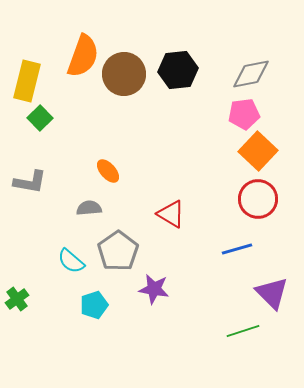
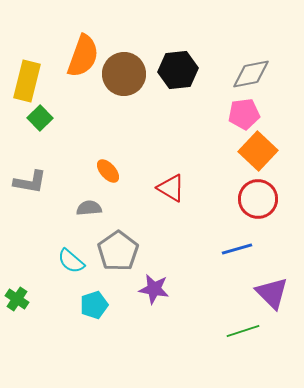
red triangle: moved 26 px up
green cross: rotated 20 degrees counterclockwise
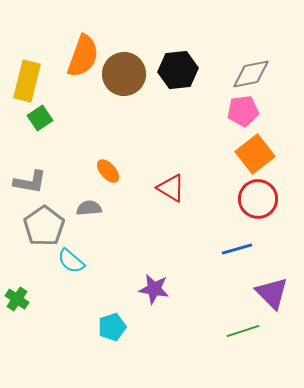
pink pentagon: moved 1 px left, 3 px up
green square: rotated 10 degrees clockwise
orange square: moved 3 px left, 3 px down; rotated 9 degrees clockwise
gray pentagon: moved 74 px left, 25 px up
cyan pentagon: moved 18 px right, 22 px down
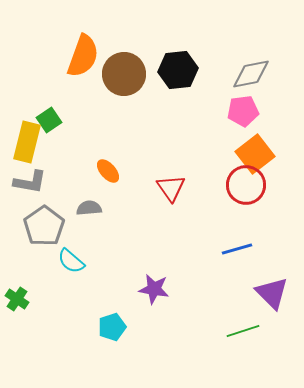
yellow rectangle: moved 61 px down
green square: moved 9 px right, 2 px down
red triangle: rotated 24 degrees clockwise
red circle: moved 12 px left, 14 px up
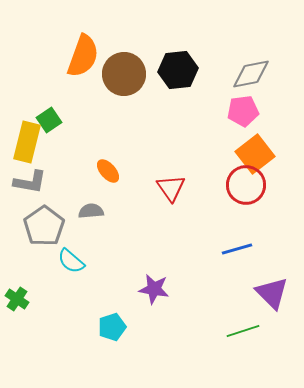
gray semicircle: moved 2 px right, 3 px down
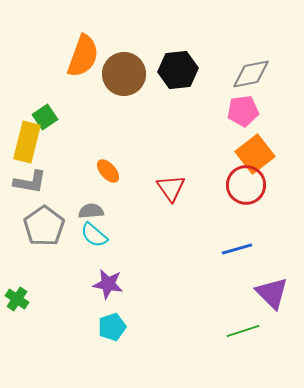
green square: moved 4 px left, 3 px up
cyan semicircle: moved 23 px right, 26 px up
purple star: moved 46 px left, 5 px up
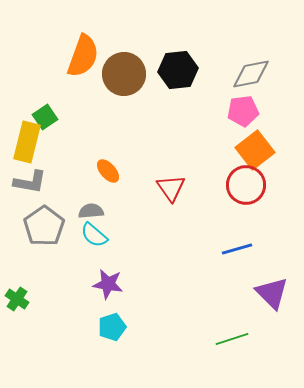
orange square: moved 4 px up
green line: moved 11 px left, 8 px down
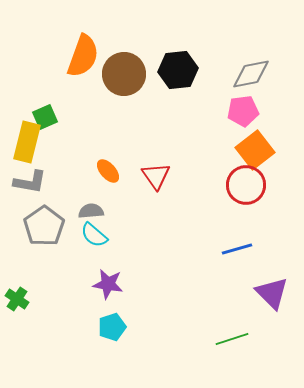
green square: rotated 10 degrees clockwise
red triangle: moved 15 px left, 12 px up
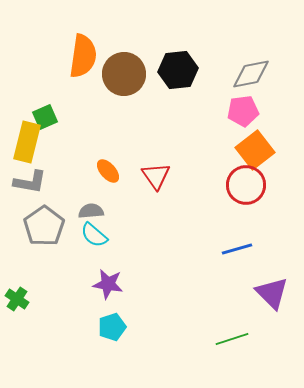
orange semicircle: rotated 12 degrees counterclockwise
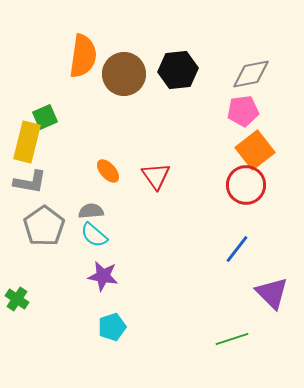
blue line: rotated 36 degrees counterclockwise
purple star: moved 5 px left, 8 px up
